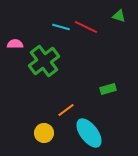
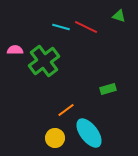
pink semicircle: moved 6 px down
yellow circle: moved 11 px right, 5 px down
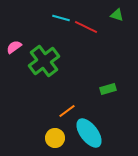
green triangle: moved 2 px left, 1 px up
cyan line: moved 9 px up
pink semicircle: moved 1 px left, 3 px up; rotated 35 degrees counterclockwise
orange line: moved 1 px right, 1 px down
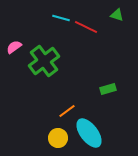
yellow circle: moved 3 px right
